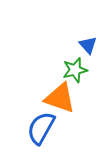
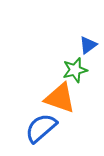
blue triangle: rotated 36 degrees clockwise
blue semicircle: rotated 20 degrees clockwise
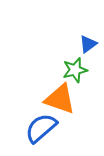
blue triangle: moved 1 px up
orange triangle: moved 1 px down
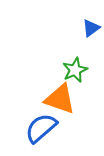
blue triangle: moved 3 px right, 16 px up
green star: rotated 10 degrees counterclockwise
